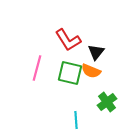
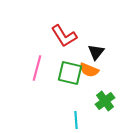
red L-shape: moved 4 px left, 4 px up
orange semicircle: moved 2 px left, 1 px up
green cross: moved 2 px left, 1 px up
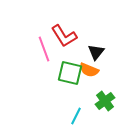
pink line: moved 7 px right, 19 px up; rotated 35 degrees counterclockwise
cyan line: moved 4 px up; rotated 30 degrees clockwise
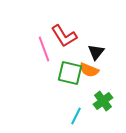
green cross: moved 2 px left
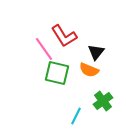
pink line: rotated 15 degrees counterclockwise
green square: moved 13 px left
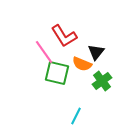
pink line: moved 3 px down
orange semicircle: moved 7 px left, 6 px up
green cross: moved 1 px left, 20 px up
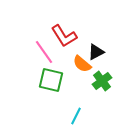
black triangle: rotated 24 degrees clockwise
orange semicircle: rotated 18 degrees clockwise
green square: moved 6 px left, 7 px down
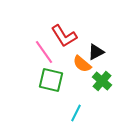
green cross: rotated 12 degrees counterclockwise
cyan line: moved 3 px up
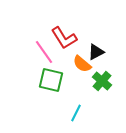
red L-shape: moved 2 px down
